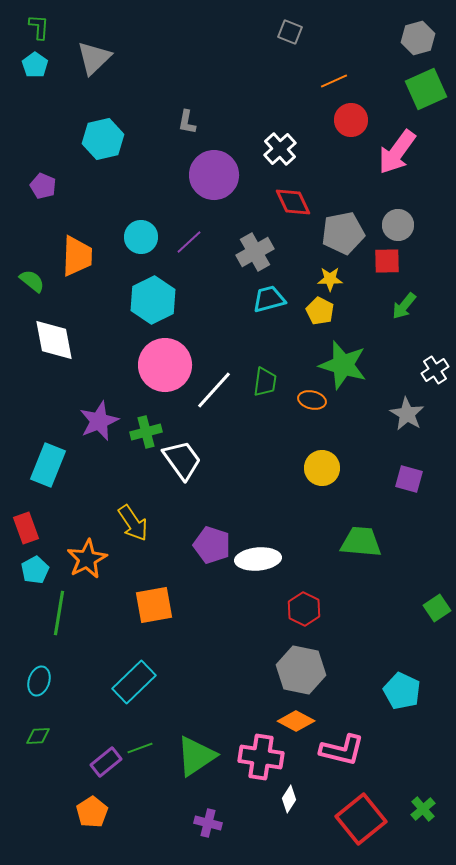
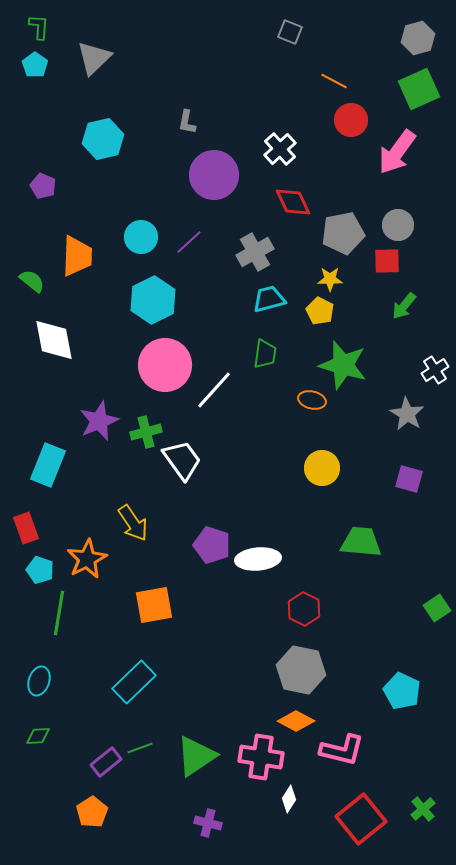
orange line at (334, 81): rotated 52 degrees clockwise
green square at (426, 89): moved 7 px left
green trapezoid at (265, 382): moved 28 px up
cyan pentagon at (35, 570): moved 5 px right; rotated 24 degrees counterclockwise
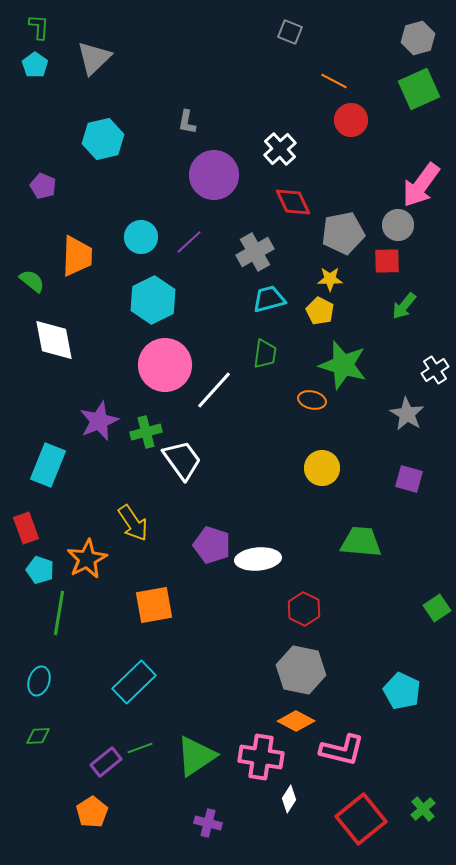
pink arrow at (397, 152): moved 24 px right, 33 px down
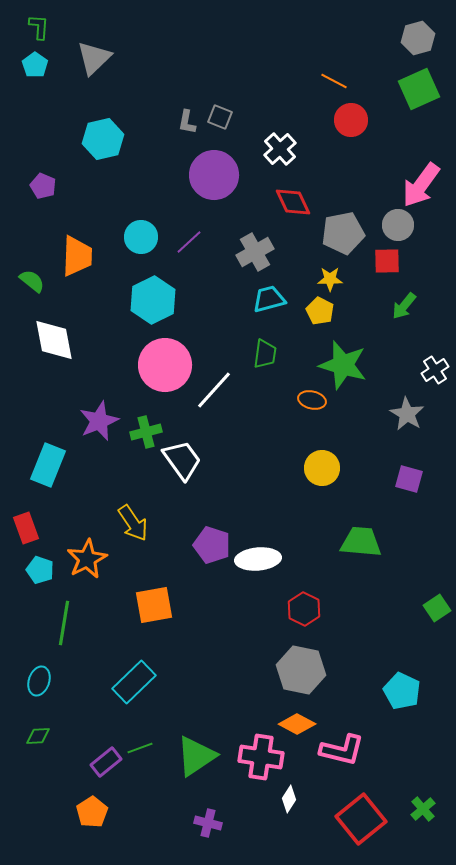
gray square at (290, 32): moved 70 px left, 85 px down
green line at (59, 613): moved 5 px right, 10 px down
orange diamond at (296, 721): moved 1 px right, 3 px down
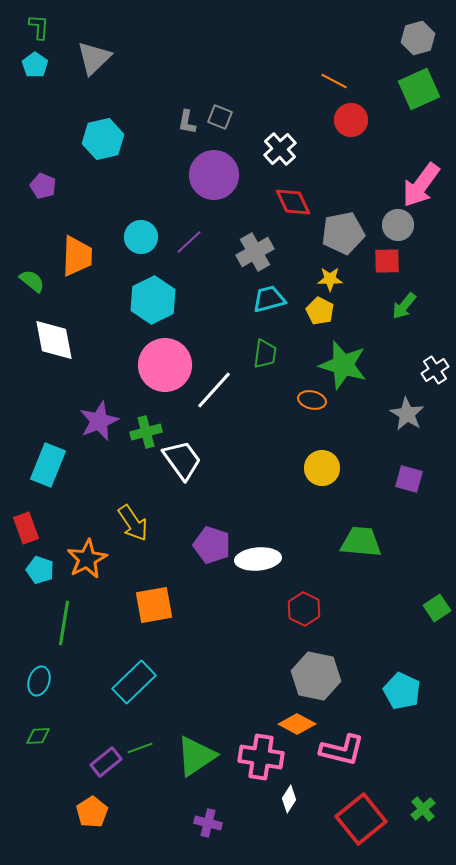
gray hexagon at (301, 670): moved 15 px right, 6 px down
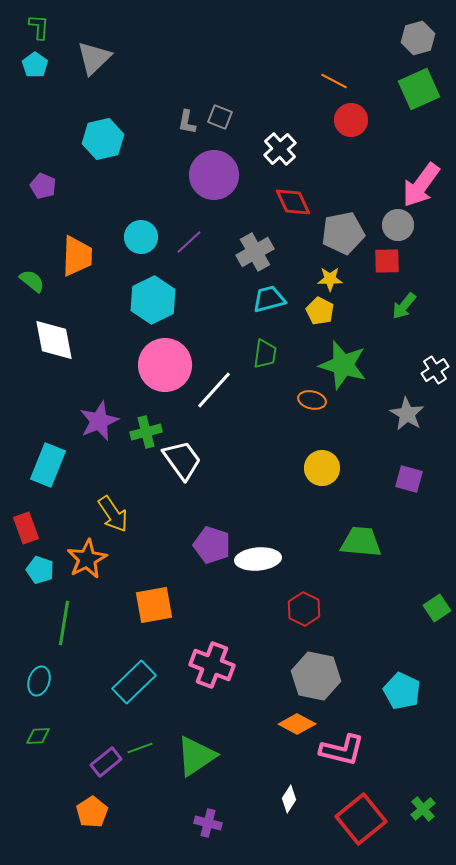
yellow arrow at (133, 523): moved 20 px left, 9 px up
pink cross at (261, 757): moved 49 px left, 92 px up; rotated 12 degrees clockwise
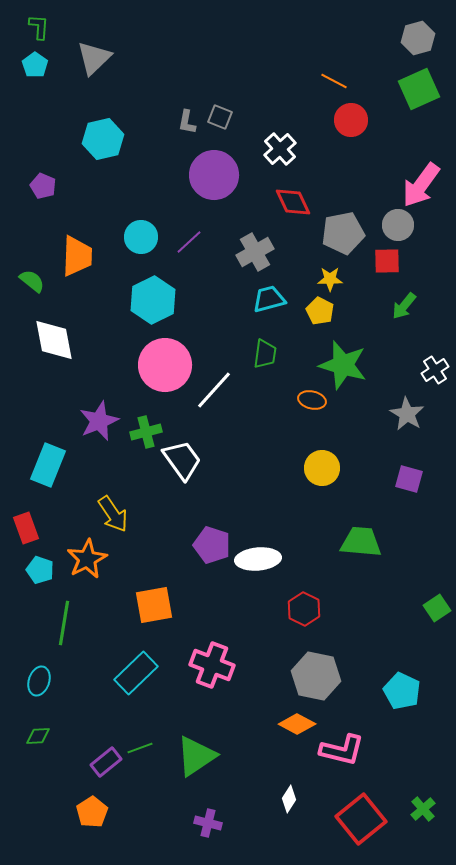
cyan rectangle at (134, 682): moved 2 px right, 9 px up
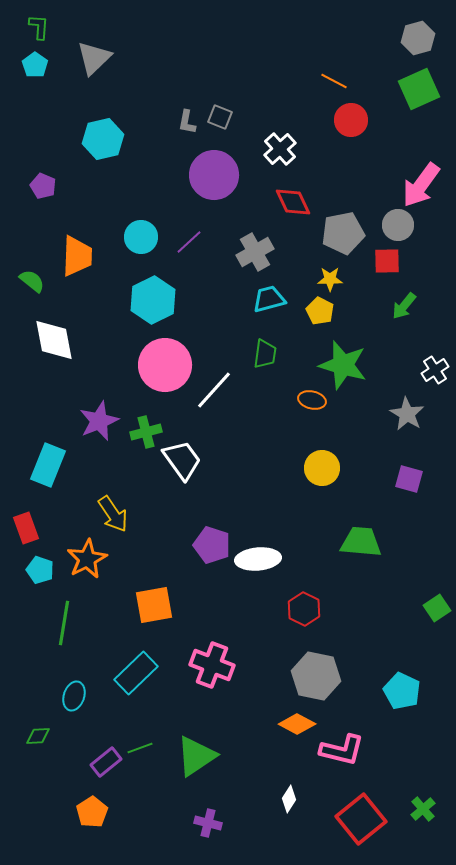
cyan ellipse at (39, 681): moved 35 px right, 15 px down
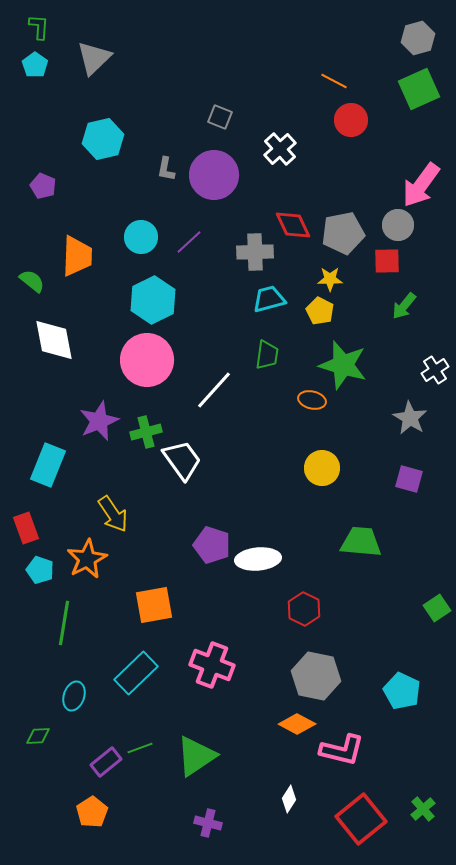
gray L-shape at (187, 122): moved 21 px left, 47 px down
red diamond at (293, 202): moved 23 px down
gray cross at (255, 252): rotated 27 degrees clockwise
green trapezoid at (265, 354): moved 2 px right, 1 px down
pink circle at (165, 365): moved 18 px left, 5 px up
gray star at (407, 414): moved 3 px right, 4 px down
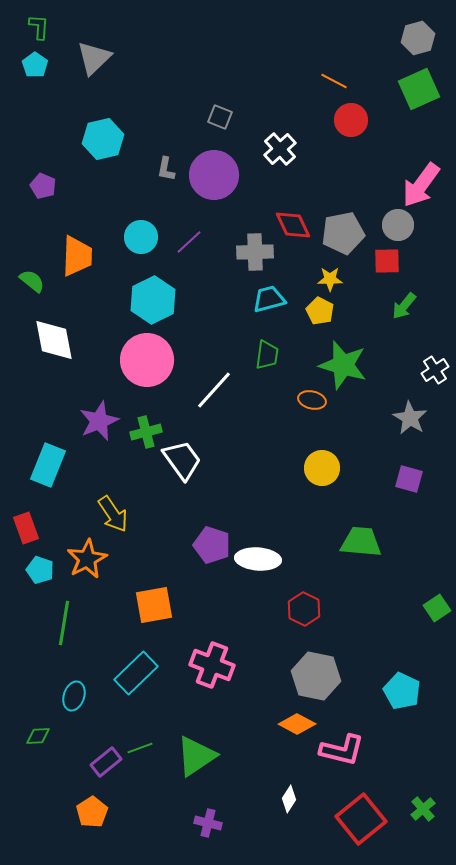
white ellipse at (258, 559): rotated 9 degrees clockwise
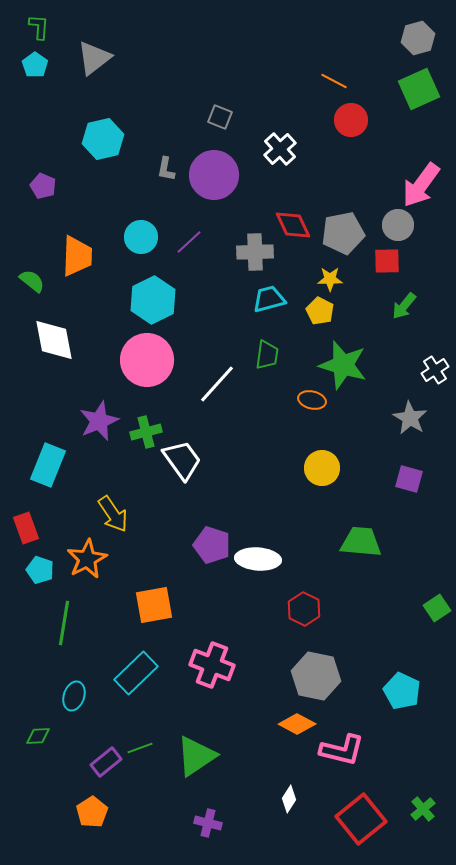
gray triangle at (94, 58): rotated 6 degrees clockwise
white line at (214, 390): moved 3 px right, 6 px up
